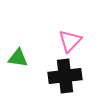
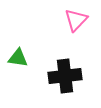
pink triangle: moved 6 px right, 21 px up
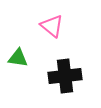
pink triangle: moved 24 px left, 6 px down; rotated 35 degrees counterclockwise
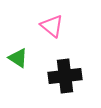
green triangle: rotated 25 degrees clockwise
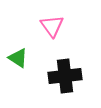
pink triangle: rotated 15 degrees clockwise
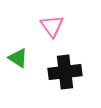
black cross: moved 4 px up
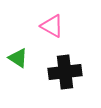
pink triangle: rotated 25 degrees counterclockwise
